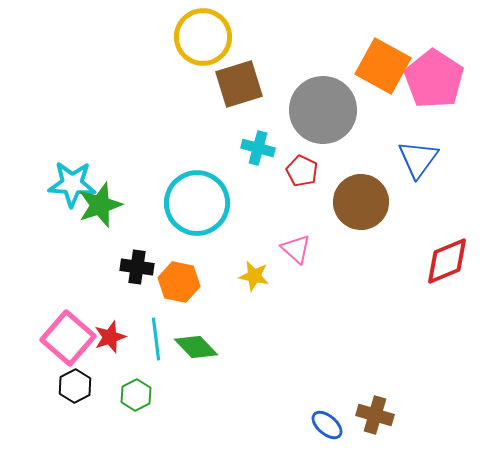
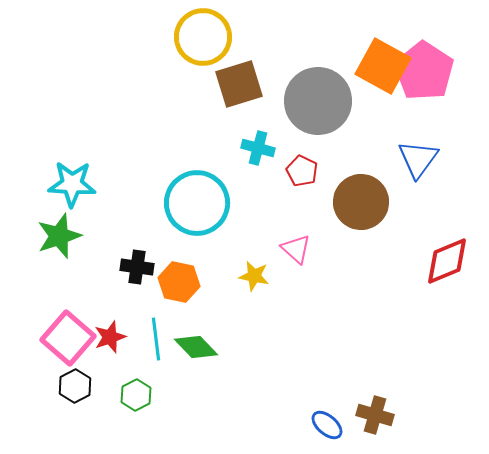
pink pentagon: moved 10 px left, 8 px up
gray circle: moved 5 px left, 9 px up
green star: moved 41 px left, 31 px down
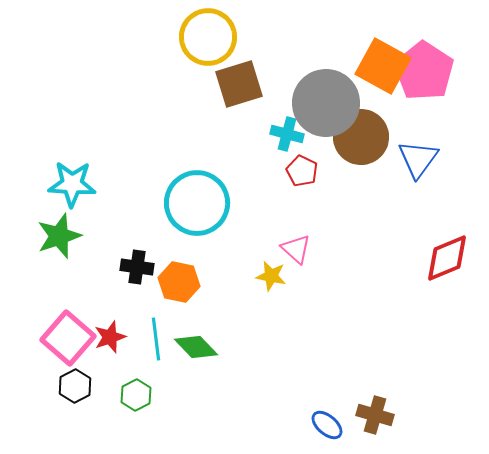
yellow circle: moved 5 px right
gray circle: moved 8 px right, 2 px down
cyan cross: moved 29 px right, 14 px up
brown circle: moved 65 px up
red diamond: moved 3 px up
yellow star: moved 17 px right
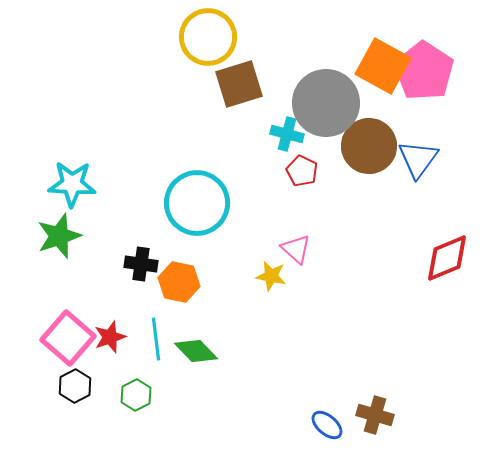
brown circle: moved 8 px right, 9 px down
black cross: moved 4 px right, 3 px up
green diamond: moved 4 px down
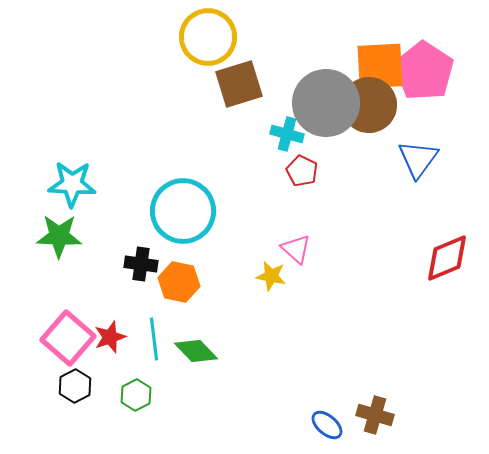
orange square: moved 3 px left; rotated 32 degrees counterclockwise
brown circle: moved 41 px up
cyan circle: moved 14 px left, 8 px down
green star: rotated 21 degrees clockwise
cyan line: moved 2 px left
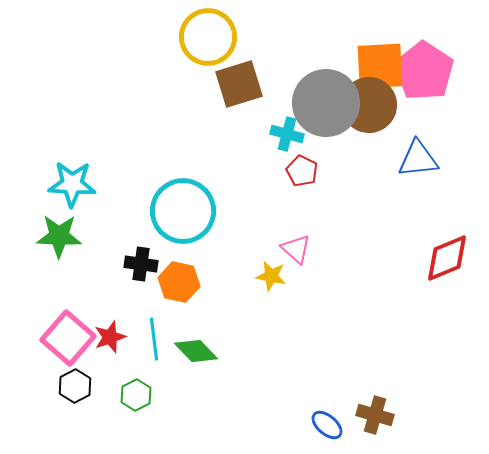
blue triangle: rotated 48 degrees clockwise
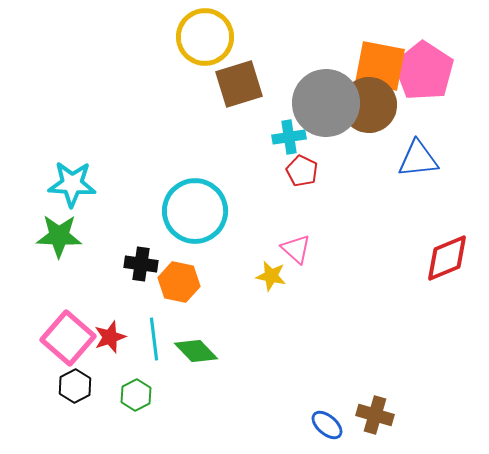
yellow circle: moved 3 px left
orange square: rotated 14 degrees clockwise
cyan cross: moved 2 px right, 3 px down; rotated 24 degrees counterclockwise
cyan circle: moved 12 px right
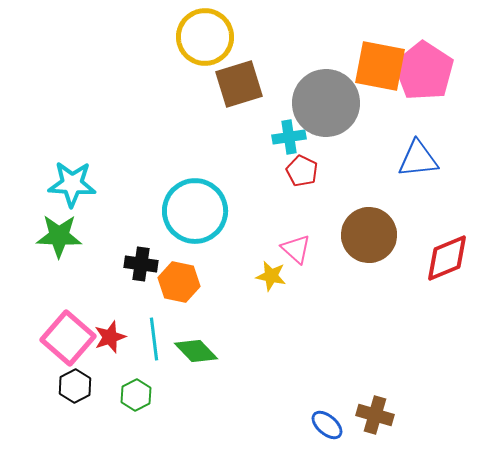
brown circle: moved 130 px down
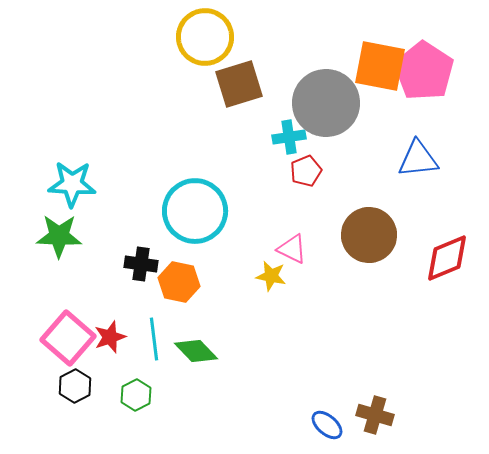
red pentagon: moved 4 px right; rotated 24 degrees clockwise
pink triangle: moved 4 px left; rotated 16 degrees counterclockwise
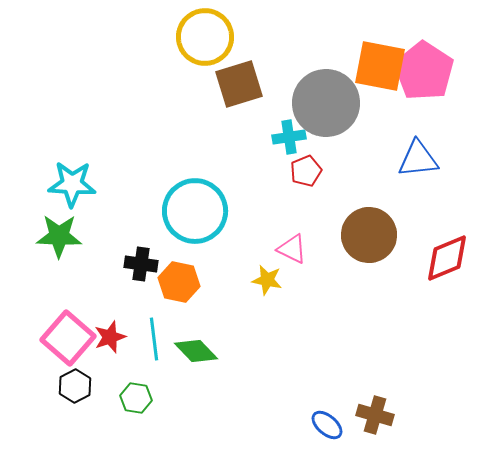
yellow star: moved 4 px left, 4 px down
green hexagon: moved 3 px down; rotated 24 degrees counterclockwise
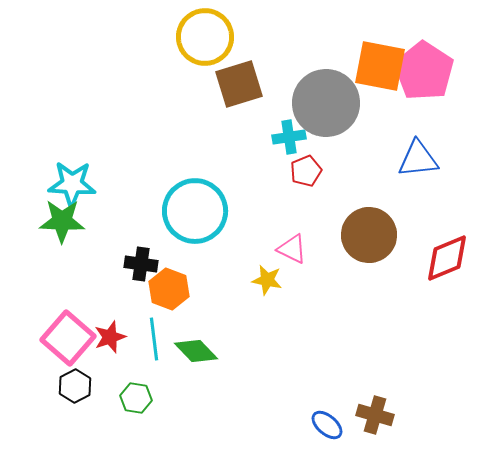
green star: moved 3 px right, 15 px up
orange hexagon: moved 10 px left, 7 px down; rotated 9 degrees clockwise
